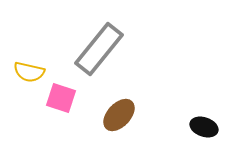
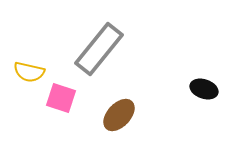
black ellipse: moved 38 px up
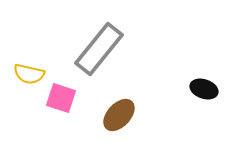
yellow semicircle: moved 2 px down
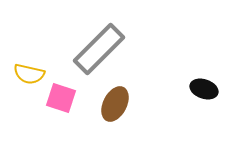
gray rectangle: rotated 6 degrees clockwise
brown ellipse: moved 4 px left, 11 px up; rotated 16 degrees counterclockwise
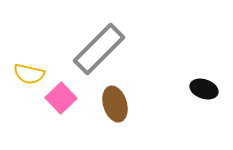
pink square: rotated 28 degrees clockwise
brown ellipse: rotated 44 degrees counterclockwise
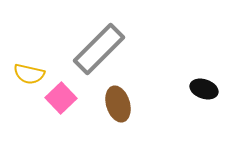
brown ellipse: moved 3 px right
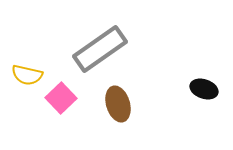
gray rectangle: moved 1 px right; rotated 10 degrees clockwise
yellow semicircle: moved 2 px left, 1 px down
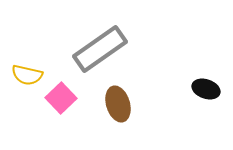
black ellipse: moved 2 px right
